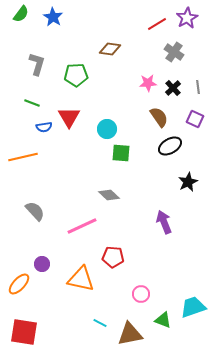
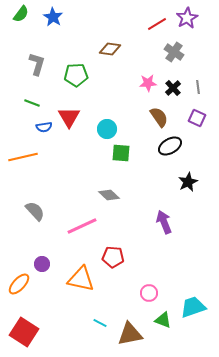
purple square: moved 2 px right, 1 px up
pink circle: moved 8 px right, 1 px up
red square: rotated 24 degrees clockwise
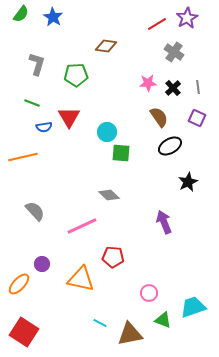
brown diamond: moved 4 px left, 3 px up
cyan circle: moved 3 px down
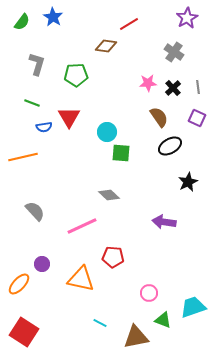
green semicircle: moved 1 px right, 8 px down
red line: moved 28 px left
purple arrow: rotated 60 degrees counterclockwise
brown triangle: moved 6 px right, 3 px down
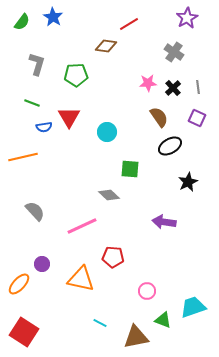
green square: moved 9 px right, 16 px down
pink circle: moved 2 px left, 2 px up
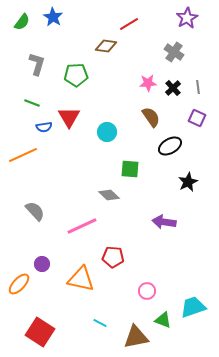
brown semicircle: moved 8 px left
orange line: moved 2 px up; rotated 12 degrees counterclockwise
red square: moved 16 px right
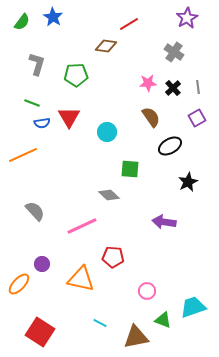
purple square: rotated 36 degrees clockwise
blue semicircle: moved 2 px left, 4 px up
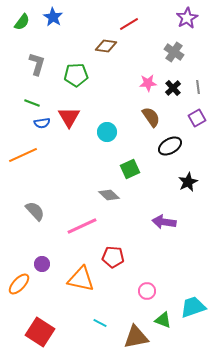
green square: rotated 30 degrees counterclockwise
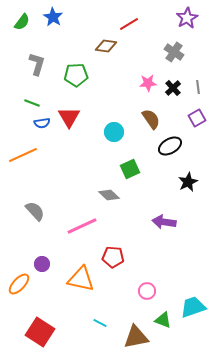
brown semicircle: moved 2 px down
cyan circle: moved 7 px right
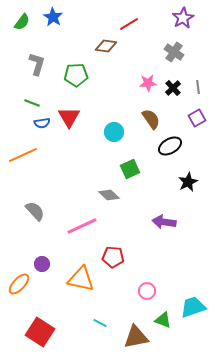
purple star: moved 4 px left
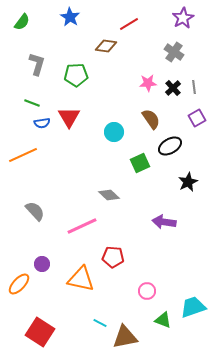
blue star: moved 17 px right
gray line: moved 4 px left
green square: moved 10 px right, 6 px up
brown triangle: moved 11 px left
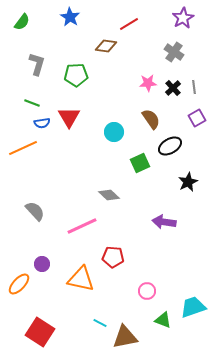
orange line: moved 7 px up
